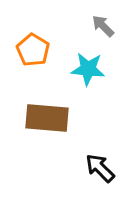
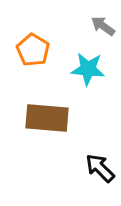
gray arrow: rotated 10 degrees counterclockwise
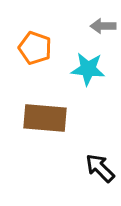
gray arrow: rotated 35 degrees counterclockwise
orange pentagon: moved 2 px right, 2 px up; rotated 12 degrees counterclockwise
brown rectangle: moved 2 px left
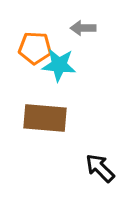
gray arrow: moved 20 px left, 2 px down
orange pentagon: rotated 16 degrees counterclockwise
cyan star: moved 29 px left, 4 px up
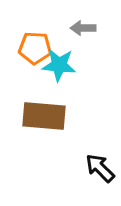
brown rectangle: moved 1 px left, 2 px up
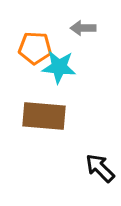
cyan star: moved 2 px down
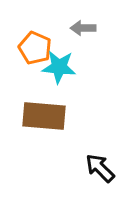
orange pentagon: rotated 20 degrees clockwise
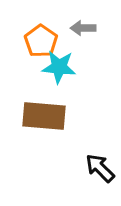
orange pentagon: moved 6 px right, 7 px up; rotated 12 degrees clockwise
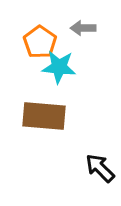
orange pentagon: moved 1 px left, 1 px down
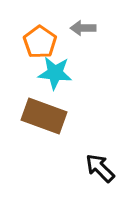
cyan star: moved 4 px left, 6 px down
brown rectangle: rotated 15 degrees clockwise
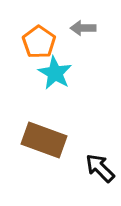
orange pentagon: moved 1 px left
cyan star: rotated 24 degrees clockwise
brown rectangle: moved 24 px down
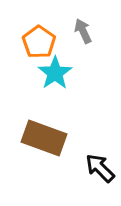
gray arrow: moved 3 px down; rotated 65 degrees clockwise
cyan star: rotated 8 degrees clockwise
brown rectangle: moved 2 px up
